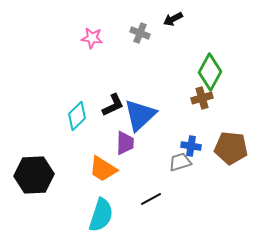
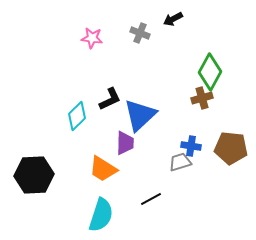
black L-shape: moved 3 px left, 6 px up
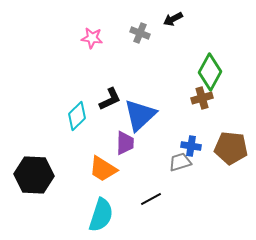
black hexagon: rotated 6 degrees clockwise
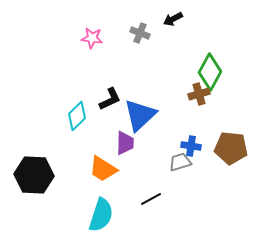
brown cross: moved 3 px left, 4 px up
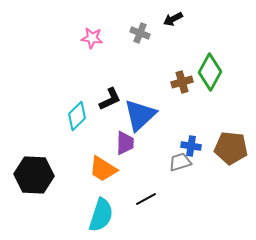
brown cross: moved 17 px left, 12 px up
black line: moved 5 px left
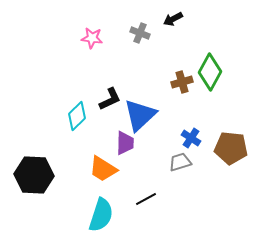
blue cross: moved 8 px up; rotated 24 degrees clockwise
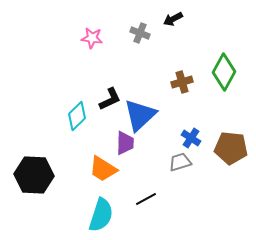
green diamond: moved 14 px right
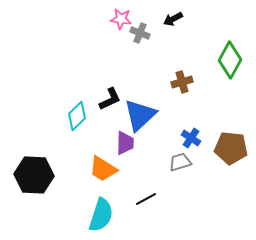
pink star: moved 29 px right, 19 px up
green diamond: moved 6 px right, 12 px up
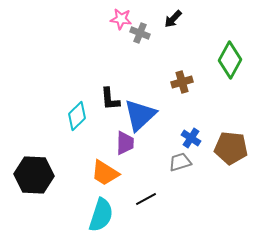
black arrow: rotated 18 degrees counterclockwise
black L-shape: rotated 110 degrees clockwise
orange trapezoid: moved 2 px right, 4 px down
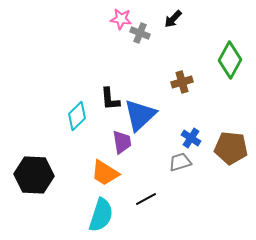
purple trapezoid: moved 3 px left, 1 px up; rotated 10 degrees counterclockwise
